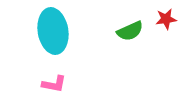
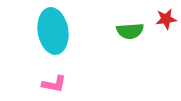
green semicircle: rotated 20 degrees clockwise
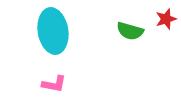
red star: rotated 10 degrees counterclockwise
green semicircle: rotated 20 degrees clockwise
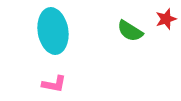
green semicircle: rotated 16 degrees clockwise
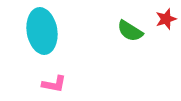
cyan ellipse: moved 11 px left
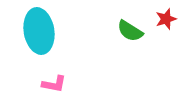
cyan ellipse: moved 3 px left
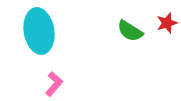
red star: moved 1 px right, 4 px down
pink L-shape: rotated 60 degrees counterclockwise
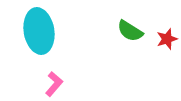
red star: moved 16 px down
